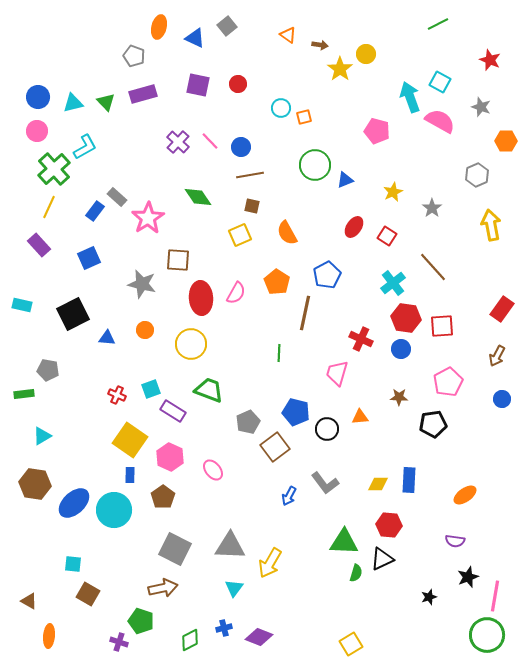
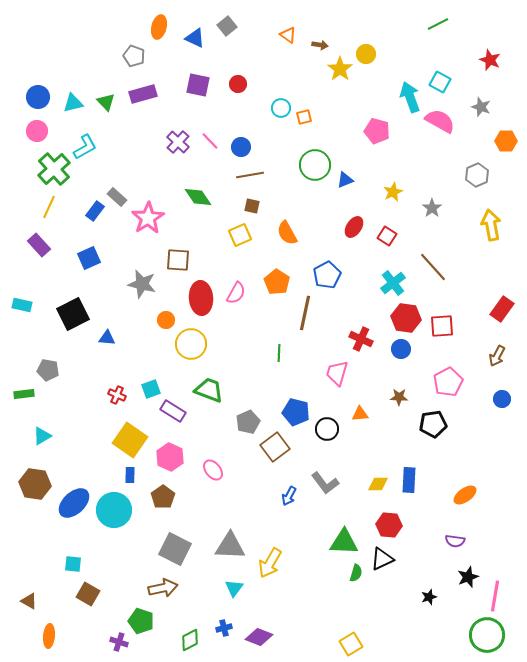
orange circle at (145, 330): moved 21 px right, 10 px up
orange triangle at (360, 417): moved 3 px up
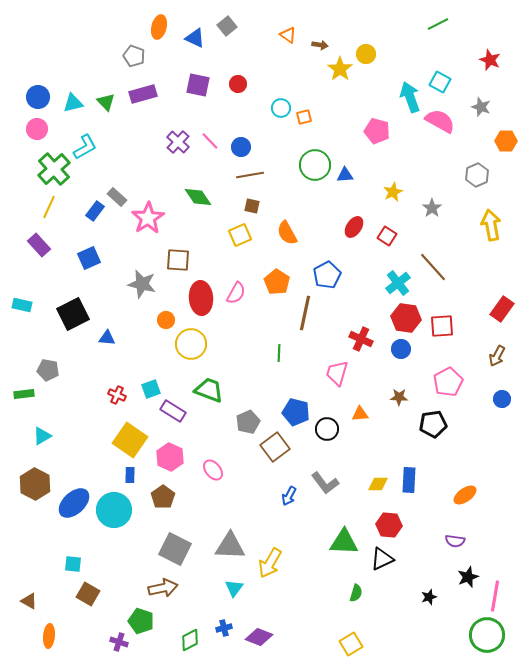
pink circle at (37, 131): moved 2 px up
blue triangle at (345, 180): moved 5 px up; rotated 18 degrees clockwise
cyan cross at (393, 283): moved 5 px right
brown hexagon at (35, 484): rotated 20 degrees clockwise
green semicircle at (356, 573): moved 20 px down
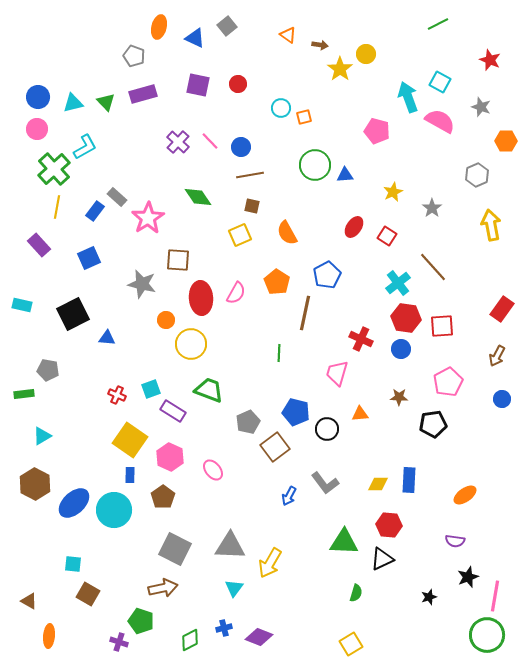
cyan arrow at (410, 97): moved 2 px left
yellow line at (49, 207): moved 8 px right; rotated 15 degrees counterclockwise
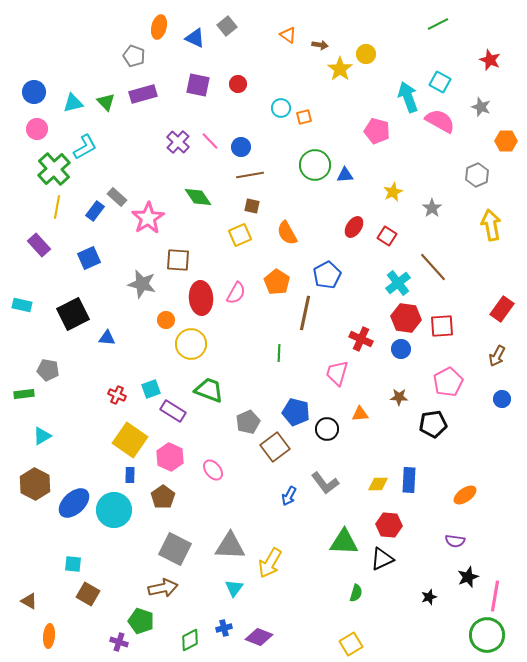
blue circle at (38, 97): moved 4 px left, 5 px up
